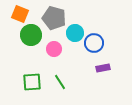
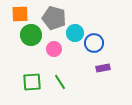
orange square: rotated 24 degrees counterclockwise
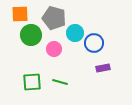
green line: rotated 42 degrees counterclockwise
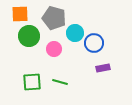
green circle: moved 2 px left, 1 px down
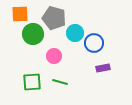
green circle: moved 4 px right, 2 px up
pink circle: moved 7 px down
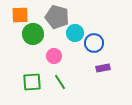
orange square: moved 1 px down
gray pentagon: moved 3 px right, 1 px up
green line: rotated 42 degrees clockwise
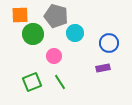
gray pentagon: moved 1 px left, 1 px up
blue circle: moved 15 px right
green square: rotated 18 degrees counterclockwise
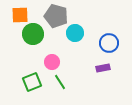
pink circle: moved 2 px left, 6 px down
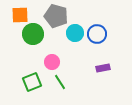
blue circle: moved 12 px left, 9 px up
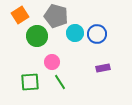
orange square: rotated 30 degrees counterclockwise
green circle: moved 4 px right, 2 px down
green square: moved 2 px left; rotated 18 degrees clockwise
